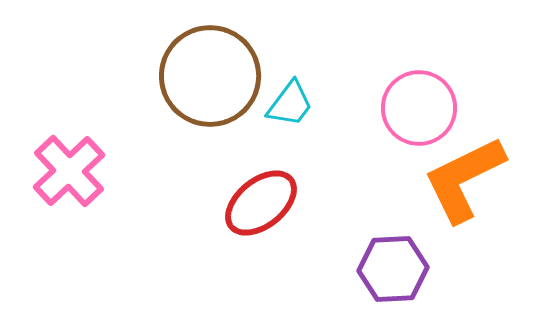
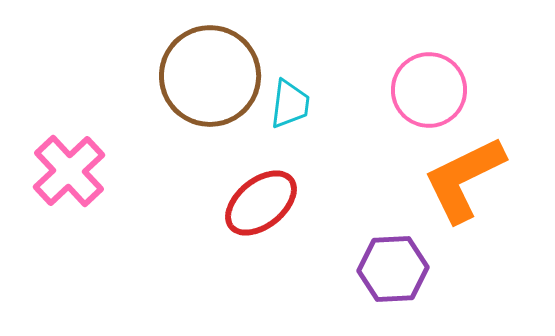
cyan trapezoid: rotated 30 degrees counterclockwise
pink circle: moved 10 px right, 18 px up
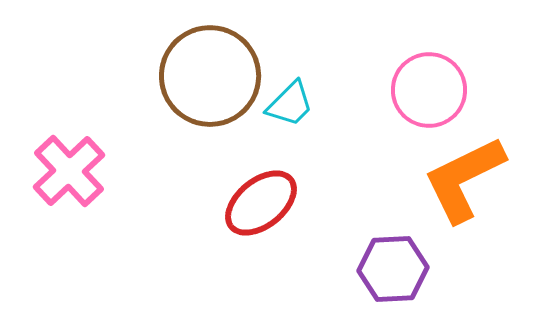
cyan trapezoid: rotated 38 degrees clockwise
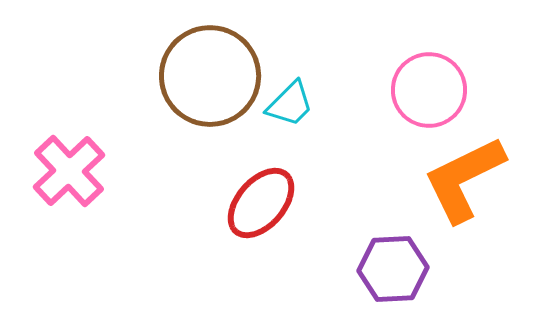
red ellipse: rotated 10 degrees counterclockwise
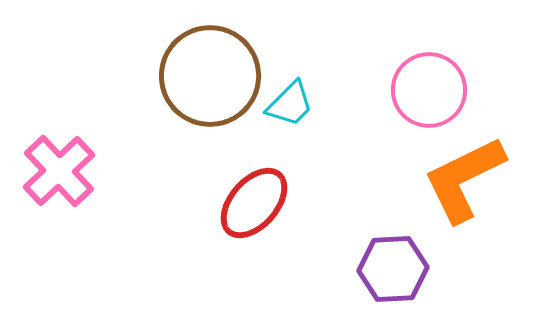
pink cross: moved 10 px left
red ellipse: moved 7 px left
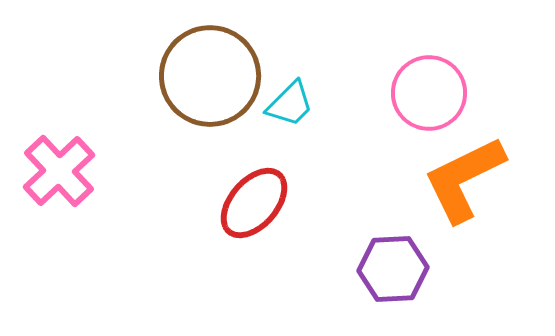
pink circle: moved 3 px down
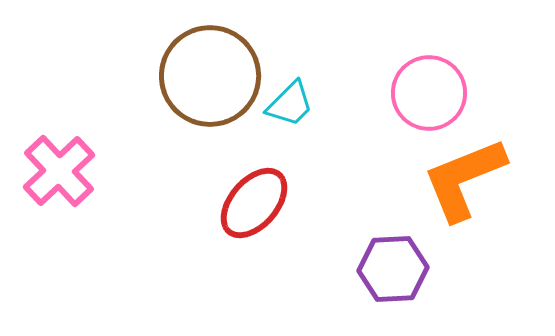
orange L-shape: rotated 4 degrees clockwise
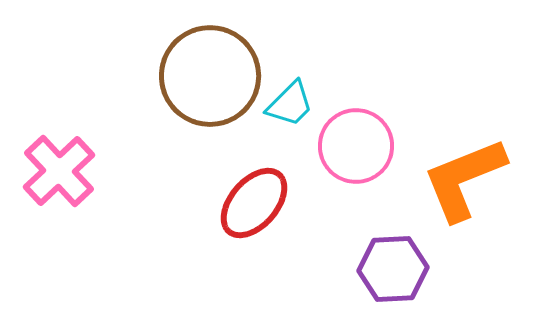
pink circle: moved 73 px left, 53 px down
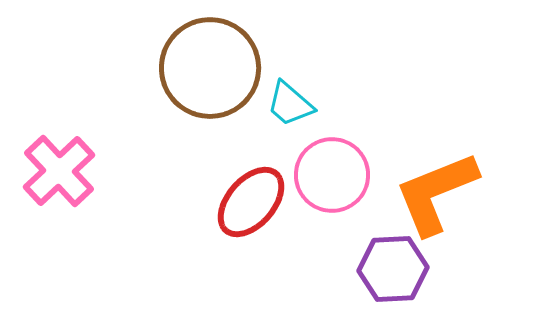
brown circle: moved 8 px up
cyan trapezoid: rotated 86 degrees clockwise
pink circle: moved 24 px left, 29 px down
orange L-shape: moved 28 px left, 14 px down
red ellipse: moved 3 px left, 1 px up
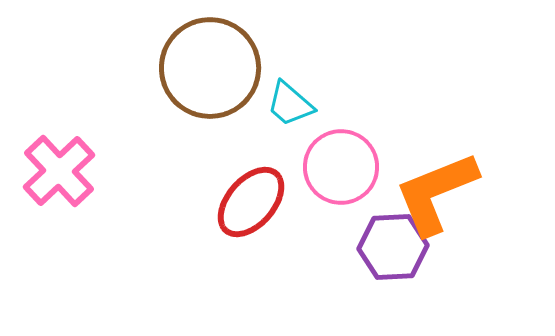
pink circle: moved 9 px right, 8 px up
purple hexagon: moved 22 px up
